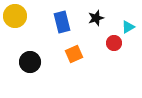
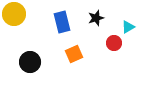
yellow circle: moved 1 px left, 2 px up
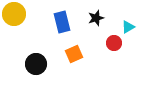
black circle: moved 6 px right, 2 px down
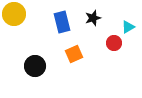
black star: moved 3 px left
black circle: moved 1 px left, 2 px down
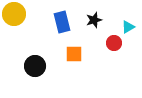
black star: moved 1 px right, 2 px down
orange square: rotated 24 degrees clockwise
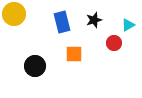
cyan triangle: moved 2 px up
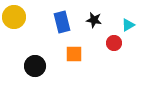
yellow circle: moved 3 px down
black star: rotated 28 degrees clockwise
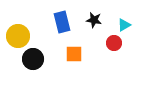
yellow circle: moved 4 px right, 19 px down
cyan triangle: moved 4 px left
black circle: moved 2 px left, 7 px up
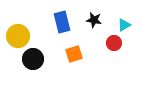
orange square: rotated 18 degrees counterclockwise
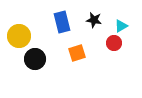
cyan triangle: moved 3 px left, 1 px down
yellow circle: moved 1 px right
orange square: moved 3 px right, 1 px up
black circle: moved 2 px right
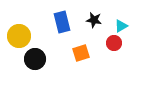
orange square: moved 4 px right
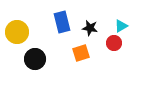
black star: moved 4 px left, 8 px down
yellow circle: moved 2 px left, 4 px up
